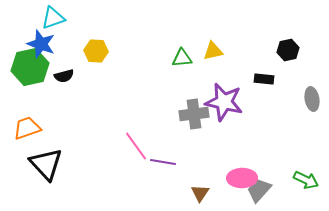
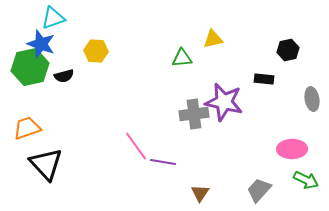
yellow triangle: moved 12 px up
pink ellipse: moved 50 px right, 29 px up
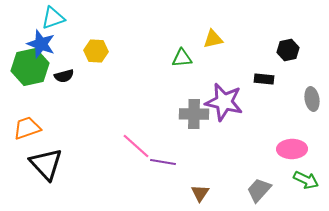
gray cross: rotated 8 degrees clockwise
pink line: rotated 12 degrees counterclockwise
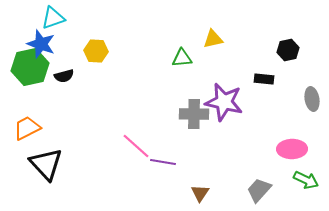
orange trapezoid: rotated 8 degrees counterclockwise
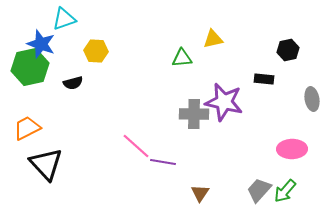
cyan triangle: moved 11 px right, 1 px down
black semicircle: moved 9 px right, 7 px down
green arrow: moved 21 px left, 11 px down; rotated 105 degrees clockwise
